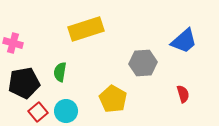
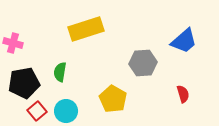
red square: moved 1 px left, 1 px up
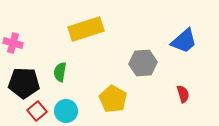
black pentagon: rotated 12 degrees clockwise
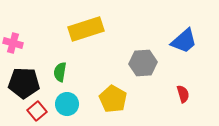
cyan circle: moved 1 px right, 7 px up
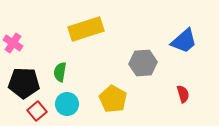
pink cross: rotated 18 degrees clockwise
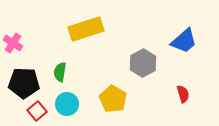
gray hexagon: rotated 24 degrees counterclockwise
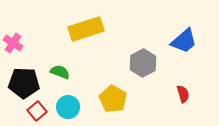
green semicircle: rotated 102 degrees clockwise
cyan circle: moved 1 px right, 3 px down
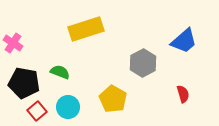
black pentagon: rotated 8 degrees clockwise
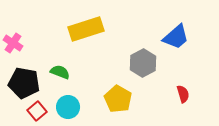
blue trapezoid: moved 8 px left, 4 px up
yellow pentagon: moved 5 px right
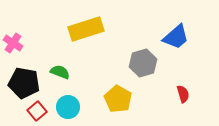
gray hexagon: rotated 12 degrees clockwise
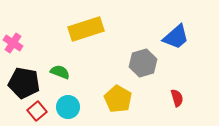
red semicircle: moved 6 px left, 4 px down
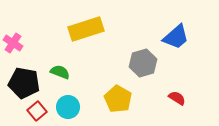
red semicircle: rotated 42 degrees counterclockwise
